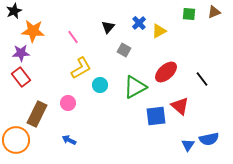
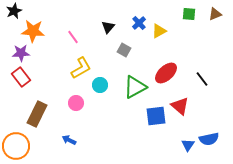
brown triangle: moved 1 px right, 2 px down
red ellipse: moved 1 px down
pink circle: moved 8 px right
orange circle: moved 6 px down
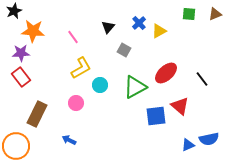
blue triangle: rotated 32 degrees clockwise
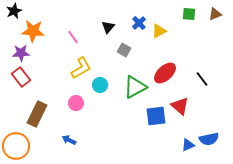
red ellipse: moved 1 px left
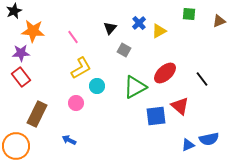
brown triangle: moved 4 px right, 7 px down
black triangle: moved 2 px right, 1 px down
cyan circle: moved 3 px left, 1 px down
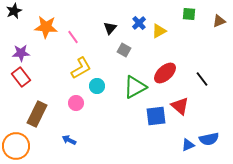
orange star: moved 13 px right, 4 px up
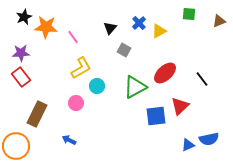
black star: moved 10 px right, 6 px down
red triangle: rotated 36 degrees clockwise
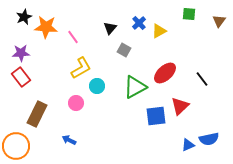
brown triangle: rotated 32 degrees counterclockwise
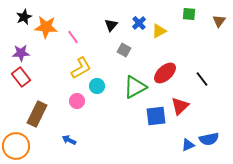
black triangle: moved 1 px right, 3 px up
pink circle: moved 1 px right, 2 px up
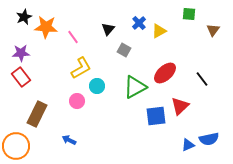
brown triangle: moved 6 px left, 9 px down
black triangle: moved 3 px left, 4 px down
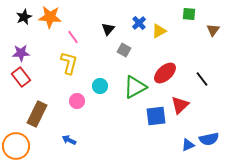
orange star: moved 4 px right, 10 px up
yellow L-shape: moved 12 px left, 5 px up; rotated 45 degrees counterclockwise
cyan circle: moved 3 px right
red triangle: moved 1 px up
